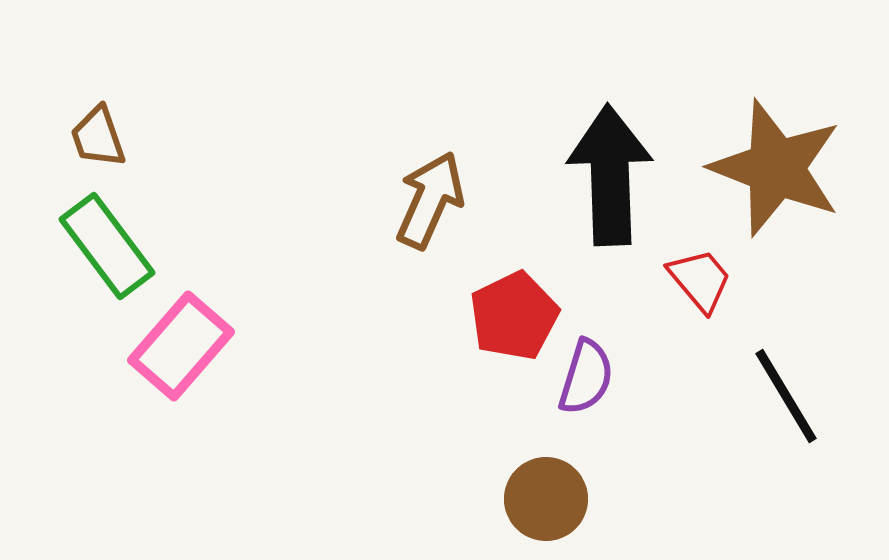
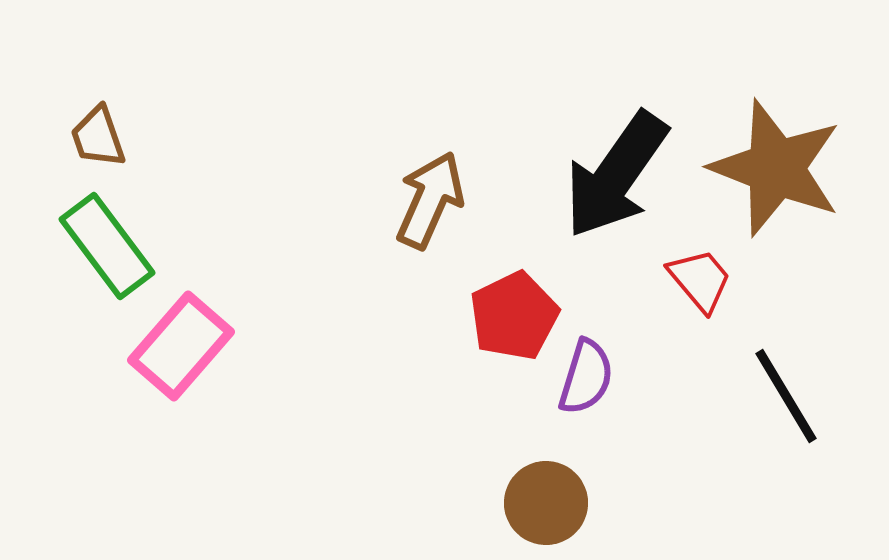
black arrow: moved 6 px right; rotated 143 degrees counterclockwise
brown circle: moved 4 px down
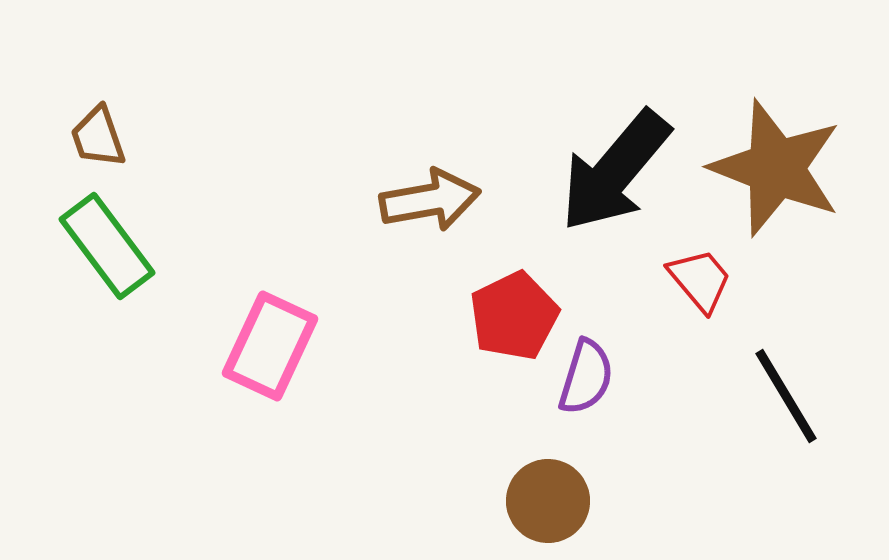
black arrow: moved 1 px left, 4 px up; rotated 5 degrees clockwise
brown arrow: rotated 56 degrees clockwise
pink rectangle: moved 89 px right; rotated 16 degrees counterclockwise
brown circle: moved 2 px right, 2 px up
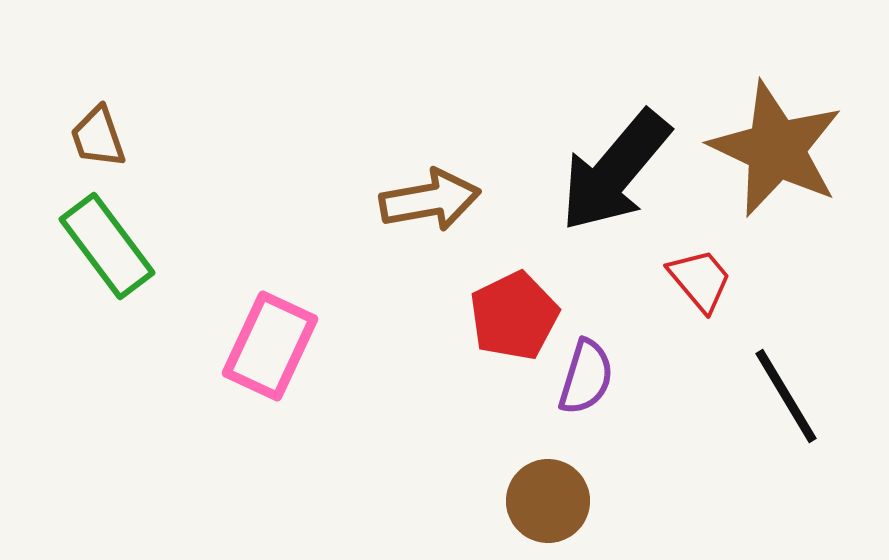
brown star: moved 19 px up; rotated 4 degrees clockwise
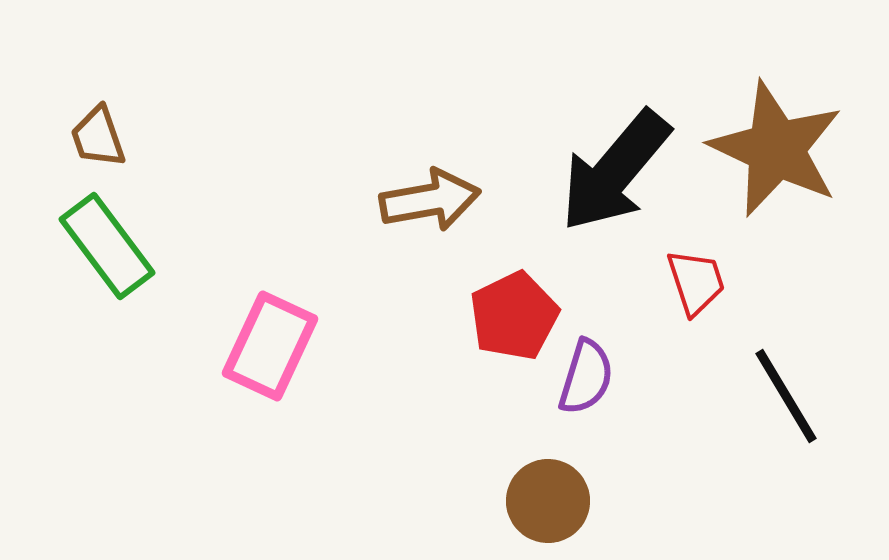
red trapezoid: moved 4 px left, 2 px down; rotated 22 degrees clockwise
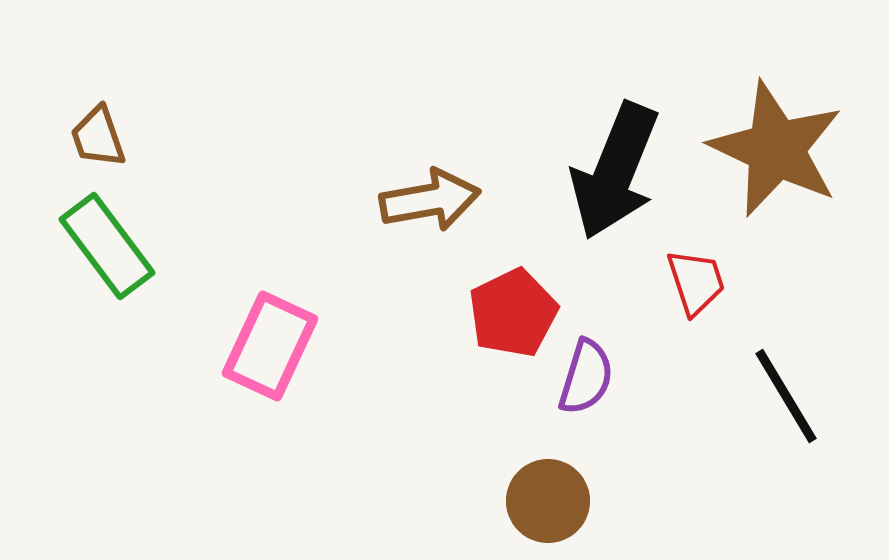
black arrow: rotated 18 degrees counterclockwise
red pentagon: moved 1 px left, 3 px up
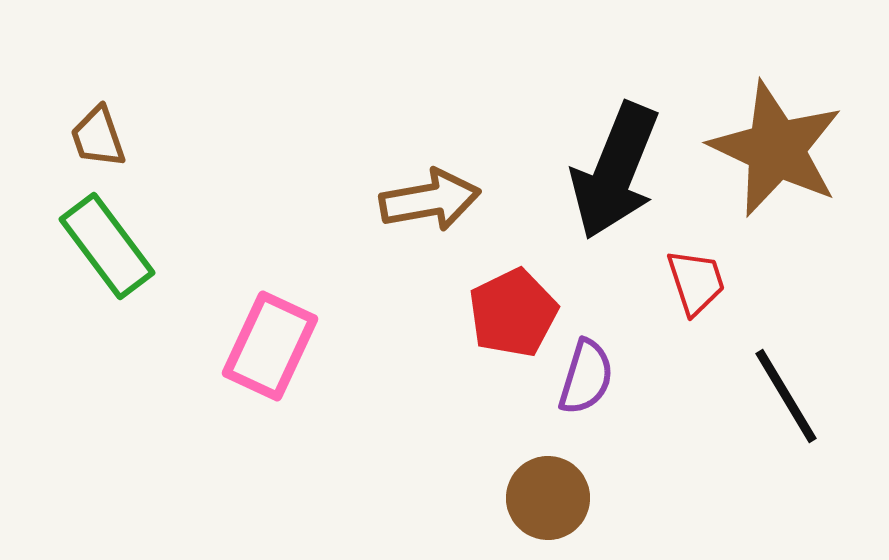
brown circle: moved 3 px up
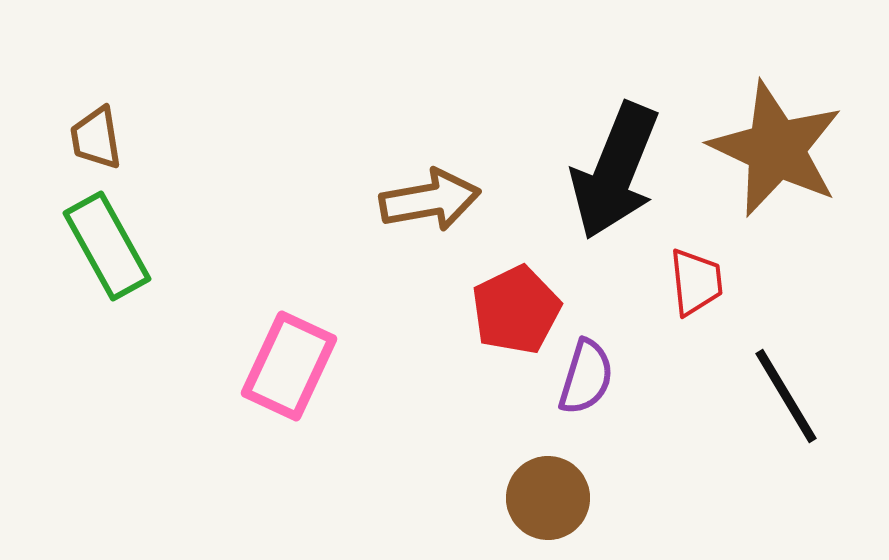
brown trapezoid: moved 2 px left, 1 px down; rotated 10 degrees clockwise
green rectangle: rotated 8 degrees clockwise
red trapezoid: rotated 12 degrees clockwise
red pentagon: moved 3 px right, 3 px up
pink rectangle: moved 19 px right, 20 px down
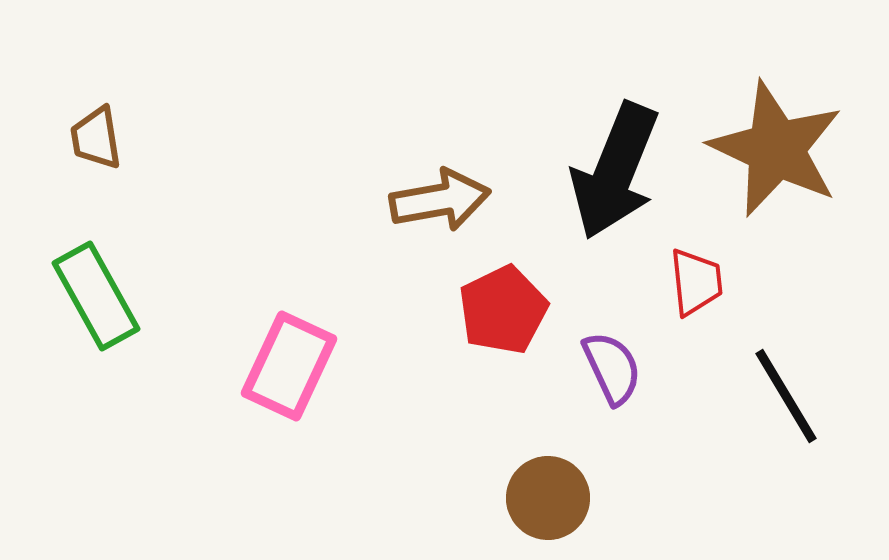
brown arrow: moved 10 px right
green rectangle: moved 11 px left, 50 px down
red pentagon: moved 13 px left
purple semicircle: moved 26 px right, 9 px up; rotated 42 degrees counterclockwise
